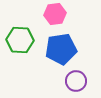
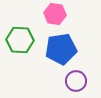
pink hexagon: rotated 15 degrees clockwise
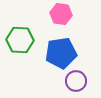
pink hexagon: moved 6 px right
blue pentagon: moved 4 px down
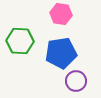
green hexagon: moved 1 px down
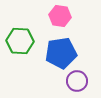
pink hexagon: moved 1 px left, 2 px down
purple circle: moved 1 px right
